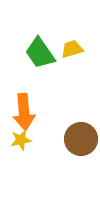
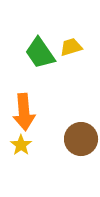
yellow trapezoid: moved 1 px left, 2 px up
yellow star: moved 5 px down; rotated 25 degrees counterclockwise
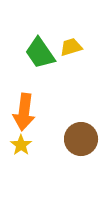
orange arrow: rotated 12 degrees clockwise
